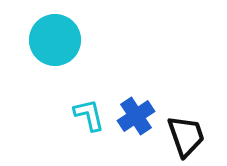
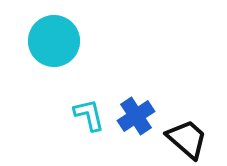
cyan circle: moved 1 px left, 1 px down
black trapezoid: moved 1 px right, 3 px down; rotated 30 degrees counterclockwise
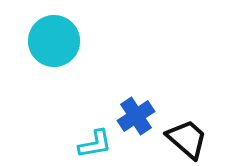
cyan L-shape: moved 6 px right, 29 px down; rotated 93 degrees clockwise
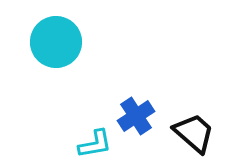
cyan circle: moved 2 px right, 1 px down
black trapezoid: moved 7 px right, 6 px up
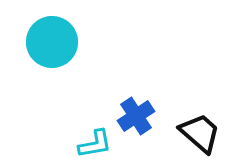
cyan circle: moved 4 px left
black trapezoid: moved 6 px right
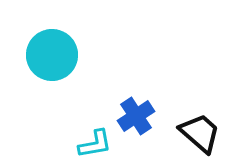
cyan circle: moved 13 px down
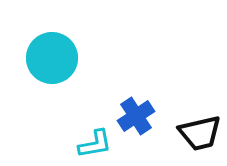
cyan circle: moved 3 px down
black trapezoid: rotated 126 degrees clockwise
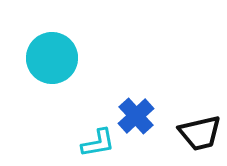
blue cross: rotated 9 degrees counterclockwise
cyan L-shape: moved 3 px right, 1 px up
